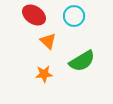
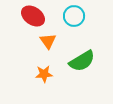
red ellipse: moved 1 px left, 1 px down
orange triangle: rotated 12 degrees clockwise
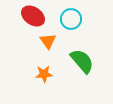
cyan circle: moved 3 px left, 3 px down
green semicircle: rotated 100 degrees counterclockwise
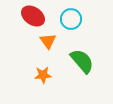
orange star: moved 1 px left, 1 px down
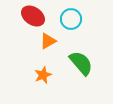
orange triangle: rotated 36 degrees clockwise
green semicircle: moved 1 px left, 2 px down
orange star: rotated 18 degrees counterclockwise
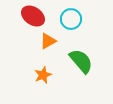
green semicircle: moved 2 px up
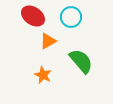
cyan circle: moved 2 px up
orange star: rotated 24 degrees counterclockwise
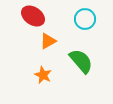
cyan circle: moved 14 px right, 2 px down
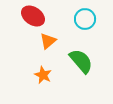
orange triangle: rotated 12 degrees counterclockwise
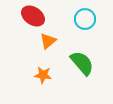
green semicircle: moved 1 px right, 2 px down
orange star: rotated 18 degrees counterclockwise
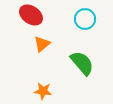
red ellipse: moved 2 px left, 1 px up
orange triangle: moved 6 px left, 3 px down
orange star: moved 16 px down
